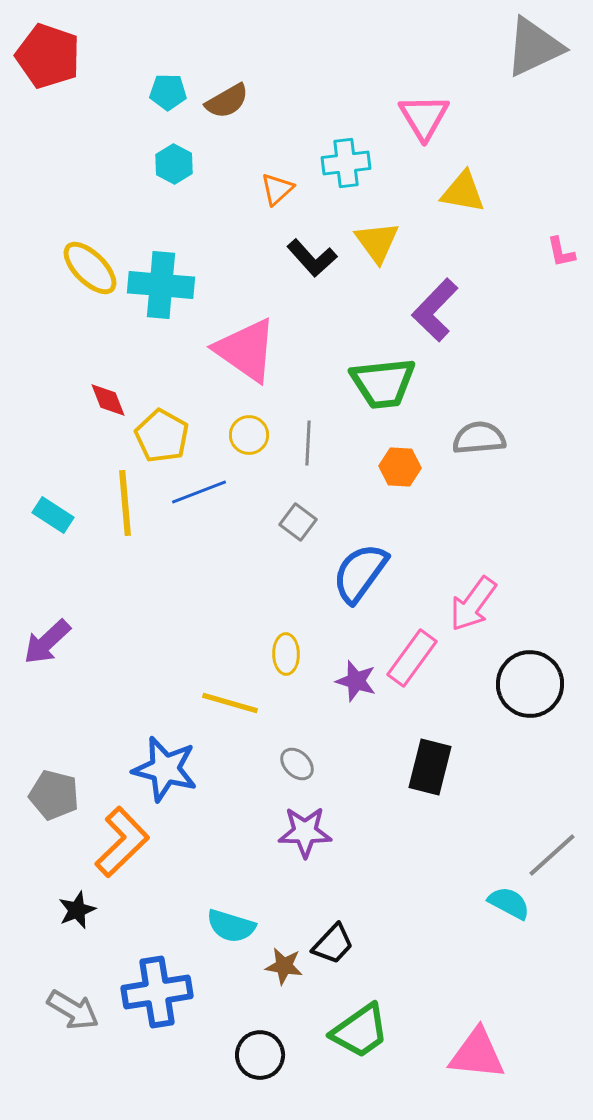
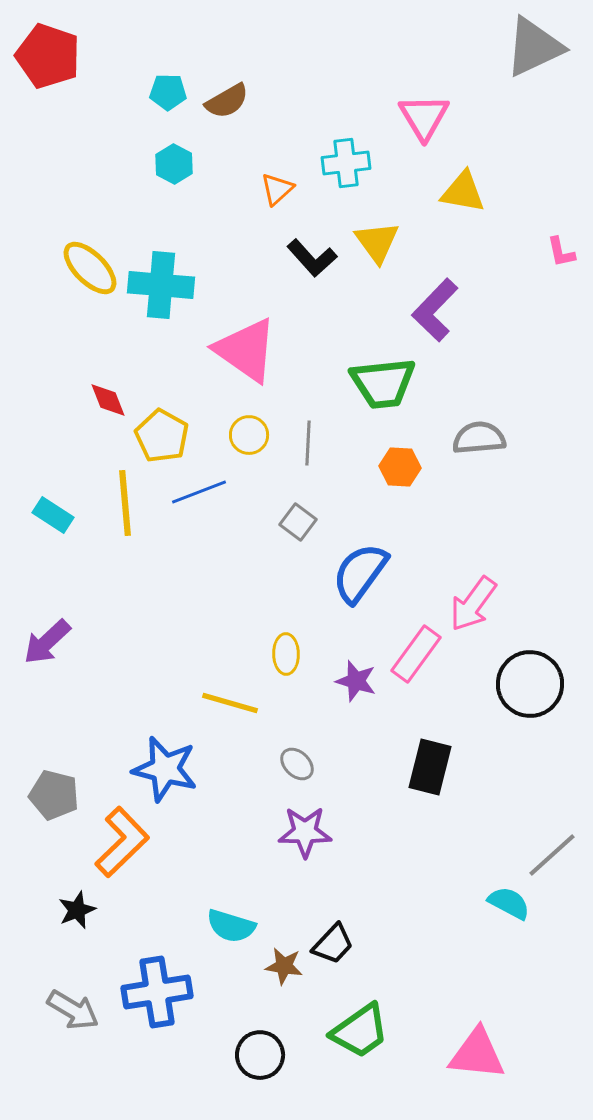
pink rectangle at (412, 658): moved 4 px right, 4 px up
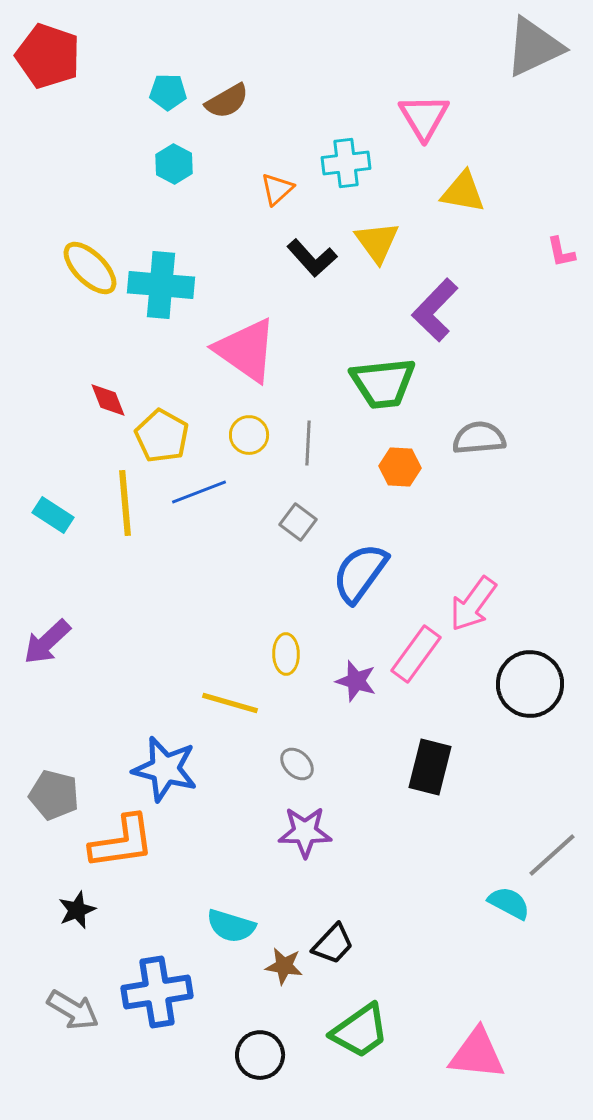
orange L-shape at (122, 842): rotated 36 degrees clockwise
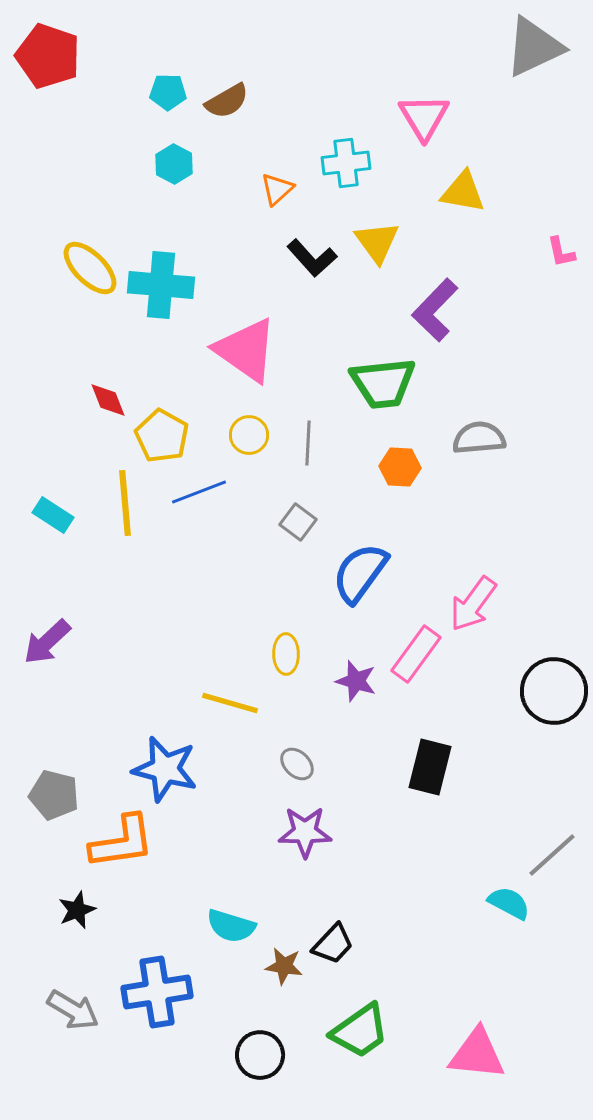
black circle at (530, 684): moved 24 px right, 7 px down
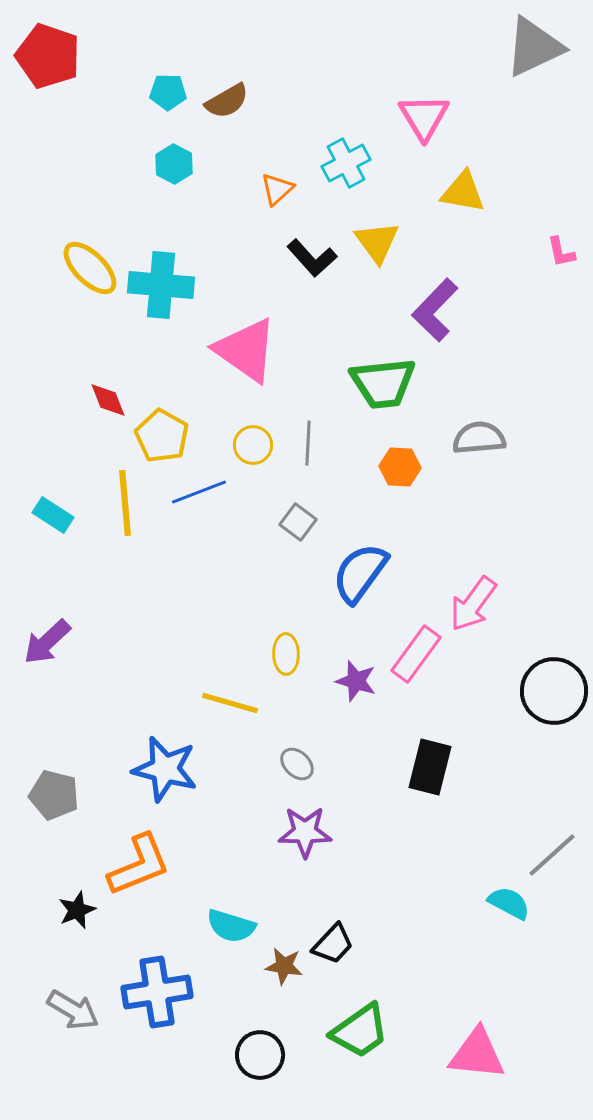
cyan cross at (346, 163): rotated 21 degrees counterclockwise
yellow circle at (249, 435): moved 4 px right, 10 px down
orange L-shape at (122, 842): moved 17 px right, 23 px down; rotated 14 degrees counterclockwise
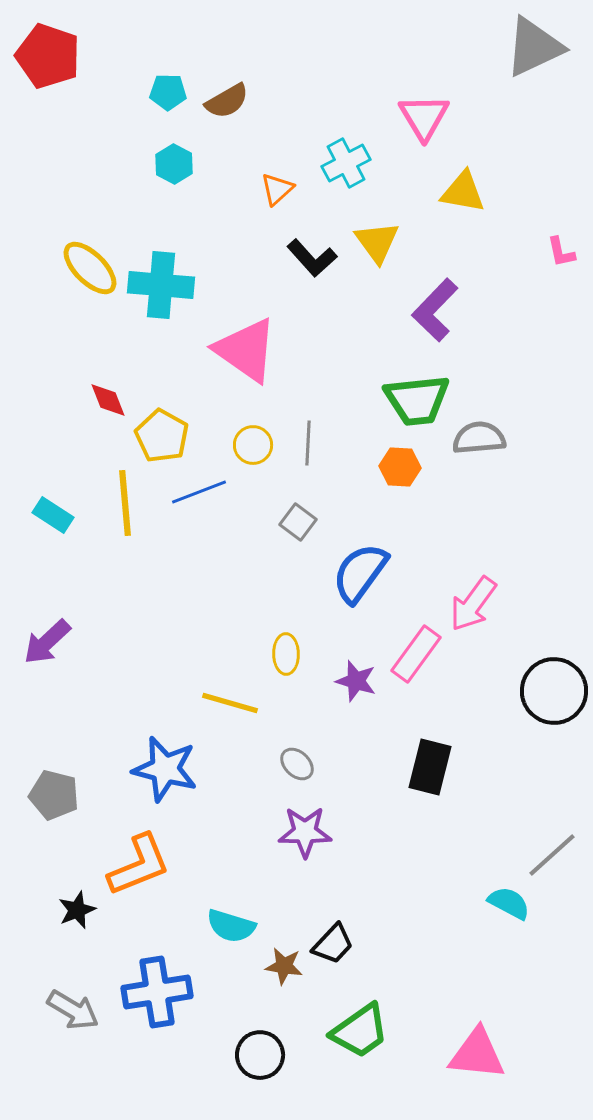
green trapezoid at (383, 383): moved 34 px right, 17 px down
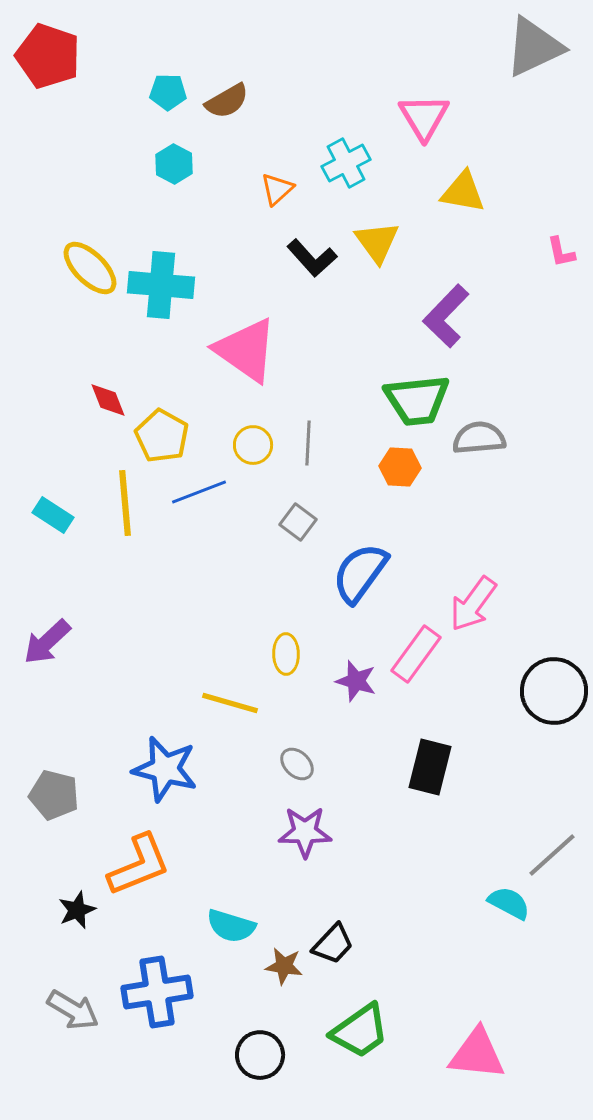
purple L-shape at (435, 310): moved 11 px right, 6 px down
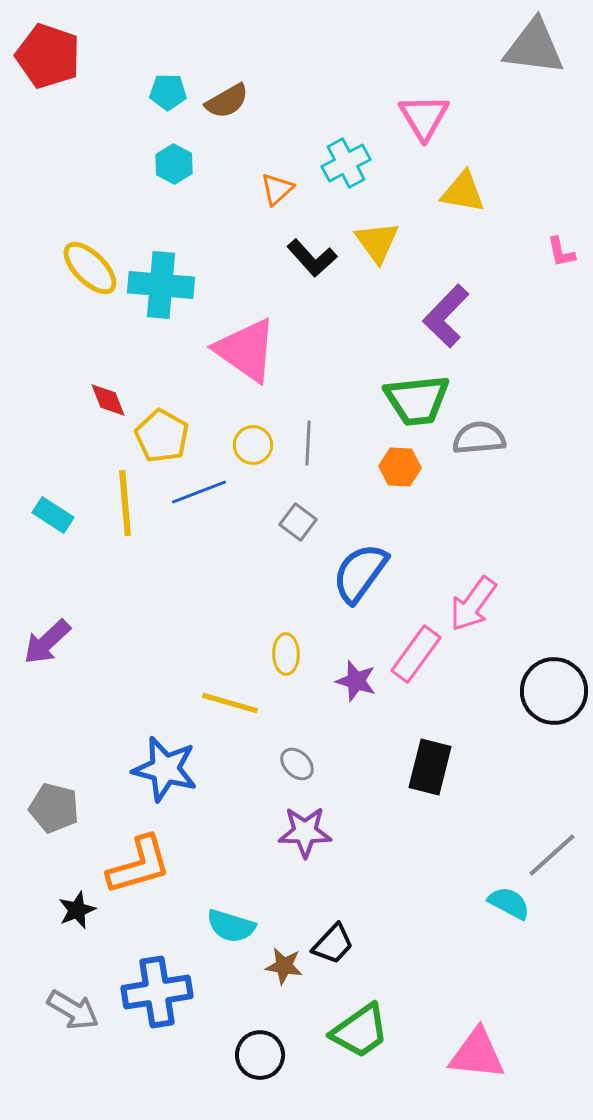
gray triangle at (534, 47): rotated 32 degrees clockwise
gray pentagon at (54, 795): moved 13 px down
orange L-shape at (139, 865): rotated 6 degrees clockwise
